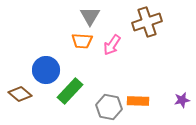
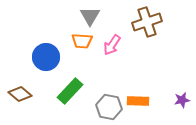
blue circle: moved 13 px up
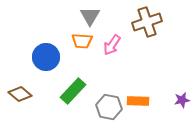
green rectangle: moved 3 px right
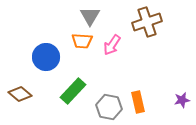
orange rectangle: moved 1 px down; rotated 75 degrees clockwise
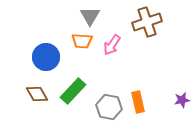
brown diamond: moved 17 px right; rotated 20 degrees clockwise
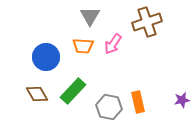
orange trapezoid: moved 1 px right, 5 px down
pink arrow: moved 1 px right, 1 px up
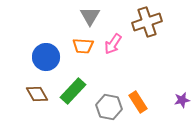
orange rectangle: rotated 20 degrees counterclockwise
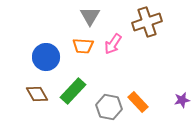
orange rectangle: rotated 10 degrees counterclockwise
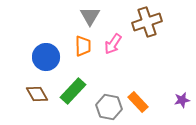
orange trapezoid: rotated 95 degrees counterclockwise
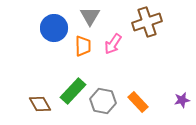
blue circle: moved 8 px right, 29 px up
brown diamond: moved 3 px right, 10 px down
gray hexagon: moved 6 px left, 6 px up
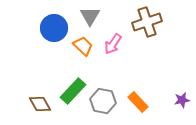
orange trapezoid: rotated 45 degrees counterclockwise
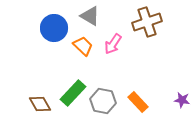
gray triangle: rotated 30 degrees counterclockwise
green rectangle: moved 2 px down
purple star: rotated 21 degrees clockwise
